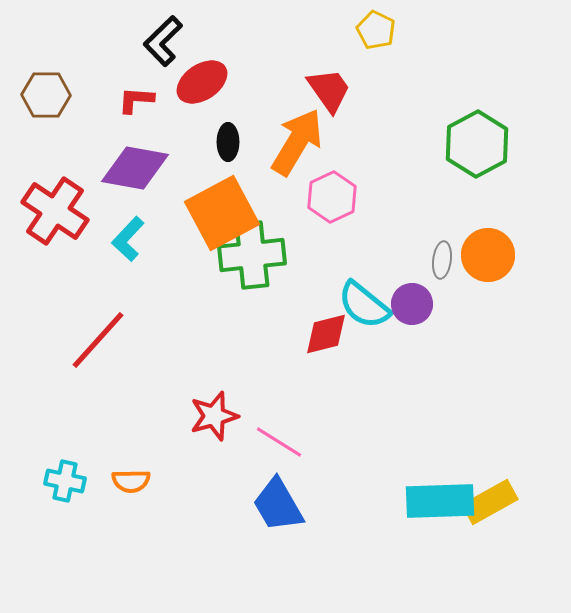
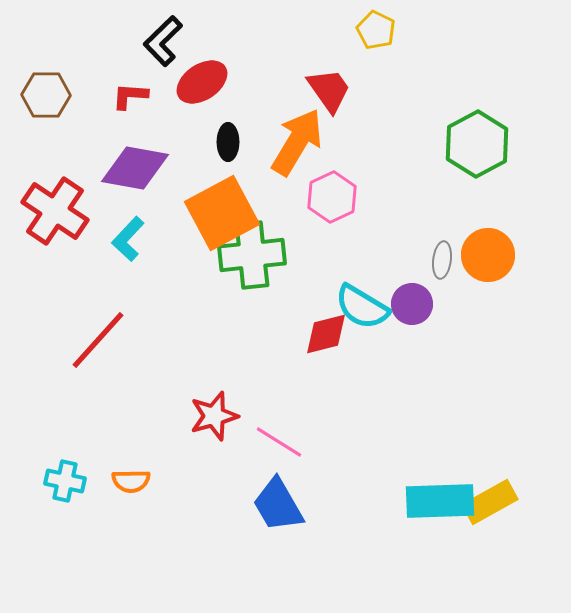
red L-shape: moved 6 px left, 4 px up
cyan semicircle: moved 2 px left, 2 px down; rotated 8 degrees counterclockwise
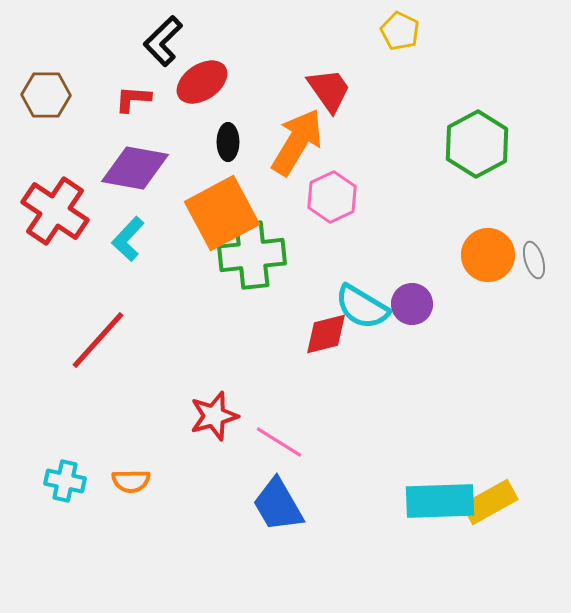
yellow pentagon: moved 24 px right, 1 px down
red L-shape: moved 3 px right, 3 px down
gray ellipse: moved 92 px right; rotated 24 degrees counterclockwise
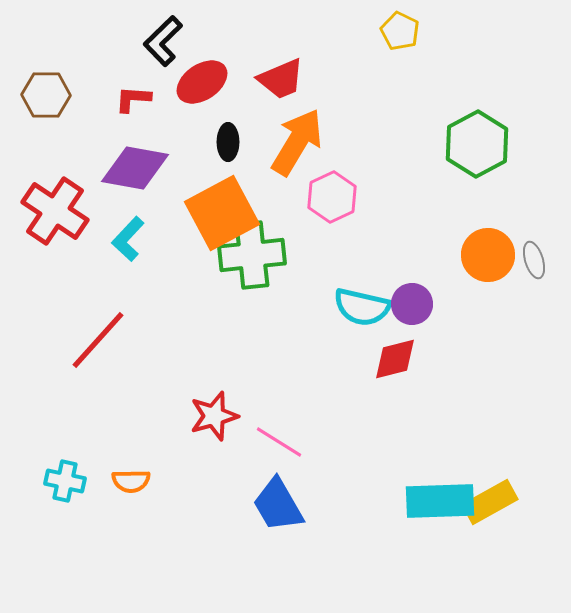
red trapezoid: moved 48 px left, 11 px up; rotated 102 degrees clockwise
cyan semicircle: rotated 18 degrees counterclockwise
red diamond: moved 69 px right, 25 px down
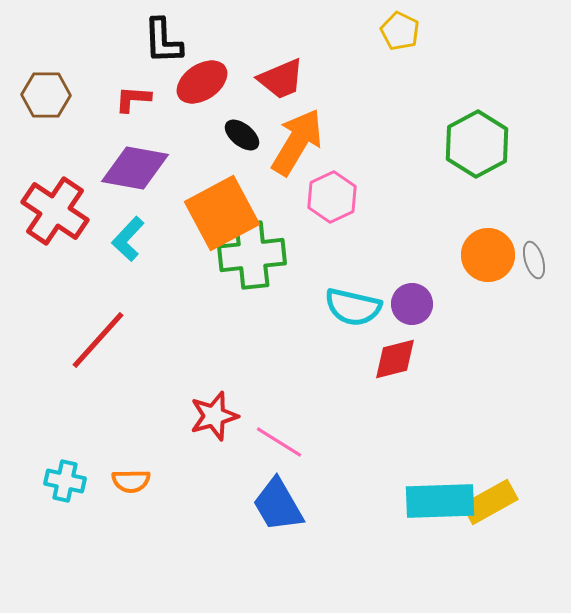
black L-shape: rotated 48 degrees counterclockwise
black ellipse: moved 14 px right, 7 px up; rotated 51 degrees counterclockwise
cyan semicircle: moved 9 px left
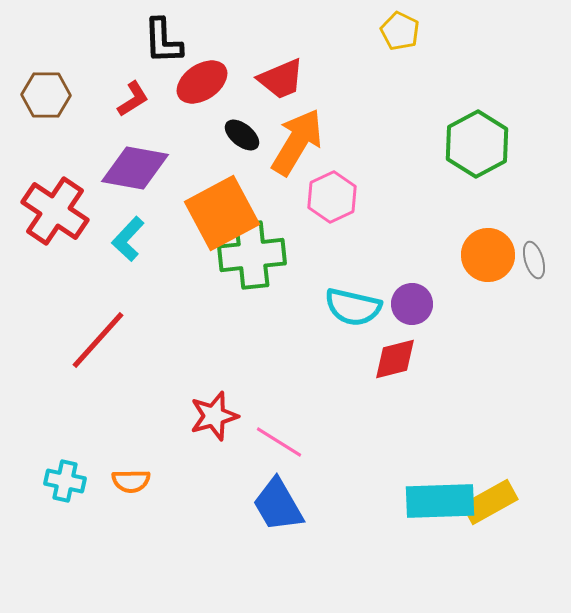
red L-shape: rotated 144 degrees clockwise
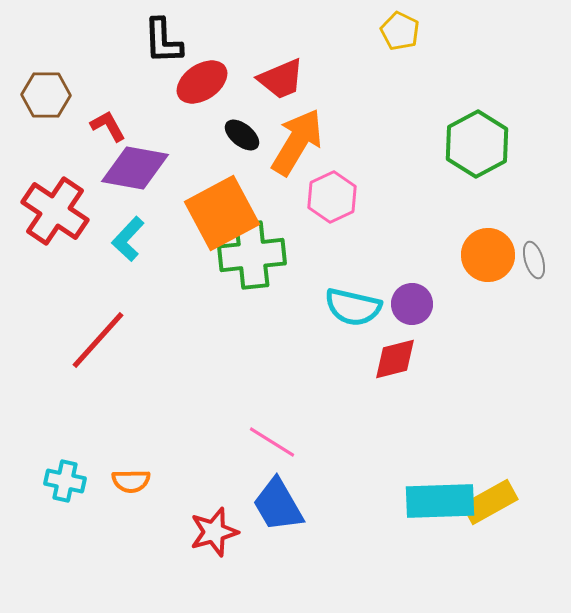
red L-shape: moved 25 px left, 27 px down; rotated 87 degrees counterclockwise
red star: moved 116 px down
pink line: moved 7 px left
